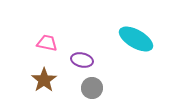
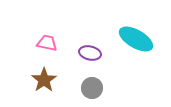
purple ellipse: moved 8 px right, 7 px up
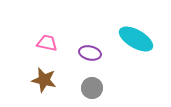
brown star: rotated 25 degrees counterclockwise
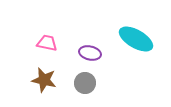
gray circle: moved 7 px left, 5 px up
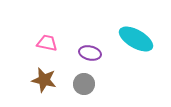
gray circle: moved 1 px left, 1 px down
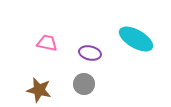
brown star: moved 5 px left, 10 px down
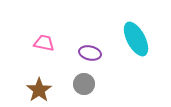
cyan ellipse: rotated 32 degrees clockwise
pink trapezoid: moved 3 px left
brown star: rotated 25 degrees clockwise
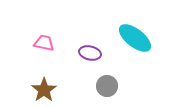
cyan ellipse: moved 1 px left, 1 px up; rotated 24 degrees counterclockwise
gray circle: moved 23 px right, 2 px down
brown star: moved 5 px right
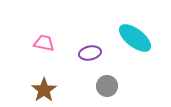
purple ellipse: rotated 25 degrees counterclockwise
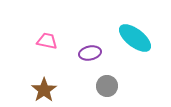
pink trapezoid: moved 3 px right, 2 px up
